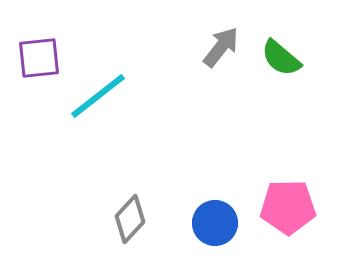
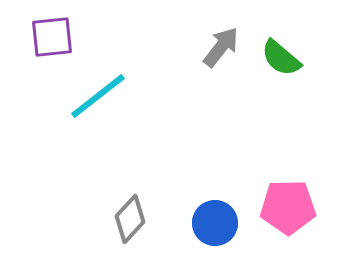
purple square: moved 13 px right, 21 px up
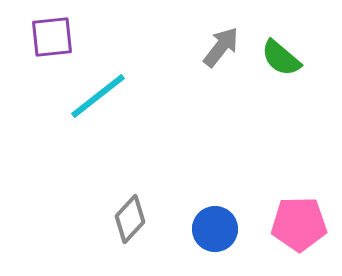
pink pentagon: moved 11 px right, 17 px down
blue circle: moved 6 px down
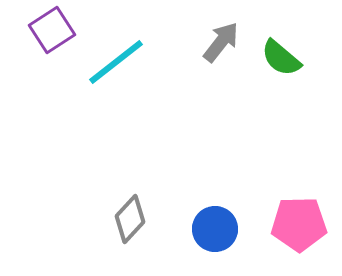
purple square: moved 7 px up; rotated 27 degrees counterclockwise
gray arrow: moved 5 px up
cyan line: moved 18 px right, 34 px up
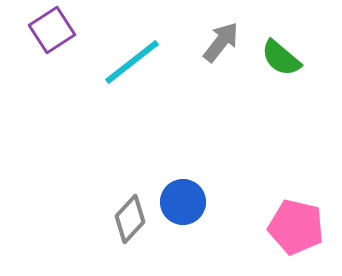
cyan line: moved 16 px right
pink pentagon: moved 3 px left, 3 px down; rotated 14 degrees clockwise
blue circle: moved 32 px left, 27 px up
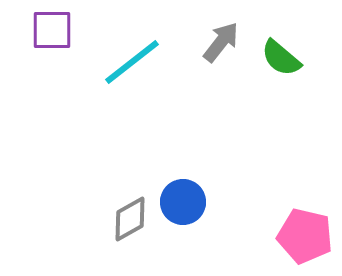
purple square: rotated 33 degrees clockwise
gray diamond: rotated 18 degrees clockwise
pink pentagon: moved 9 px right, 9 px down
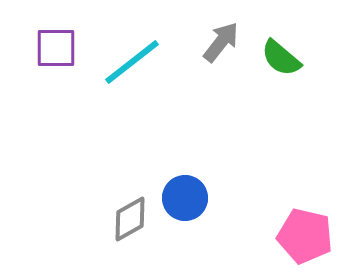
purple square: moved 4 px right, 18 px down
blue circle: moved 2 px right, 4 px up
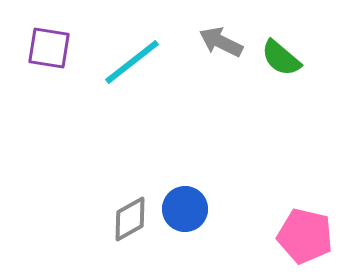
gray arrow: rotated 102 degrees counterclockwise
purple square: moved 7 px left; rotated 9 degrees clockwise
blue circle: moved 11 px down
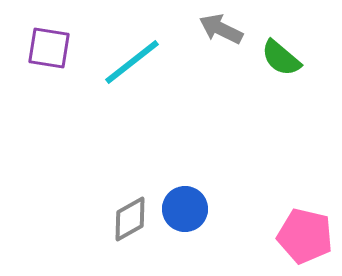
gray arrow: moved 13 px up
